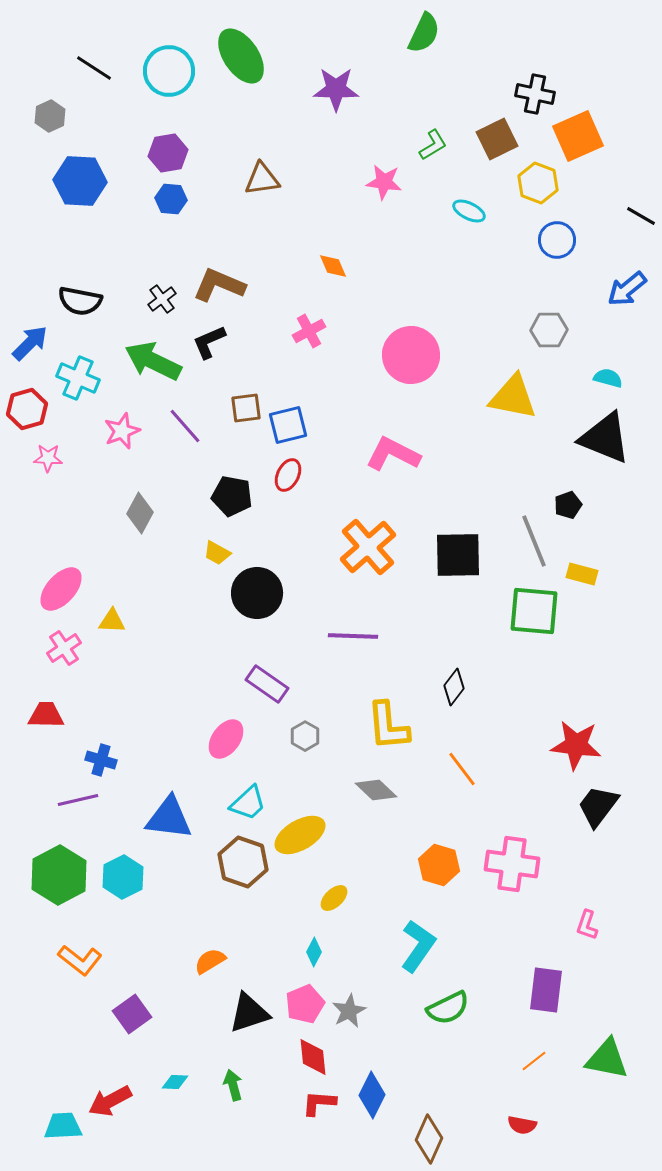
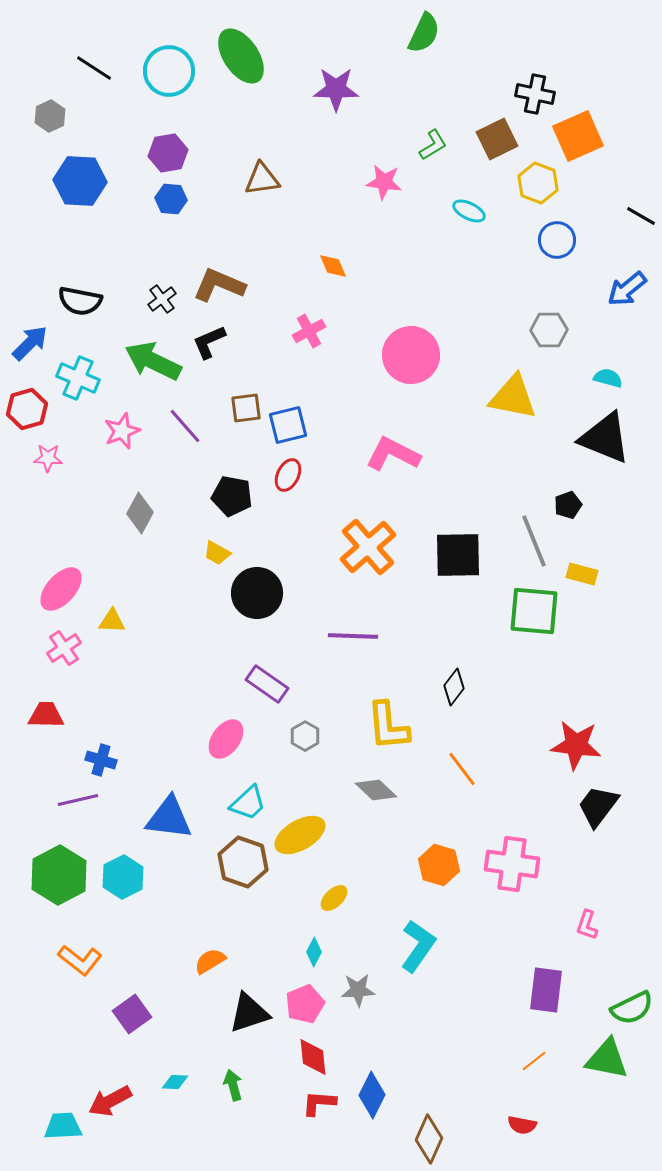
green semicircle at (448, 1008): moved 184 px right
gray star at (349, 1011): moved 9 px right, 21 px up; rotated 24 degrees clockwise
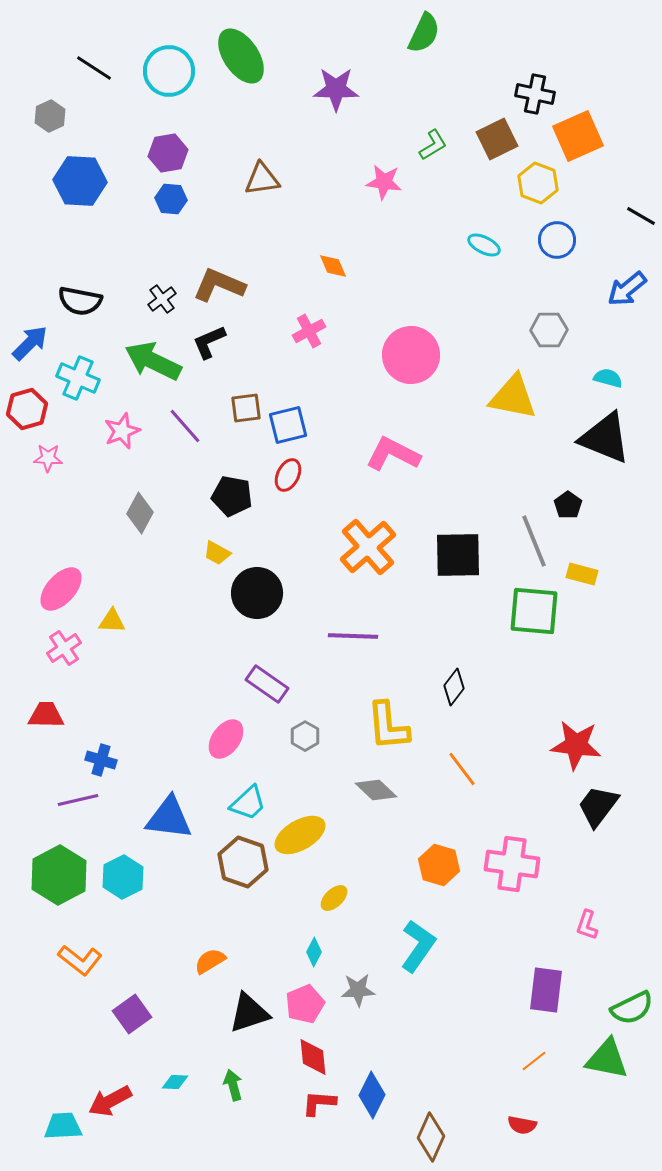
cyan ellipse at (469, 211): moved 15 px right, 34 px down
black pentagon at (568, 505): rotated 16 degrees counterclockwise
brown diamond at (429, 1139): moved 2 px right, 2 px up
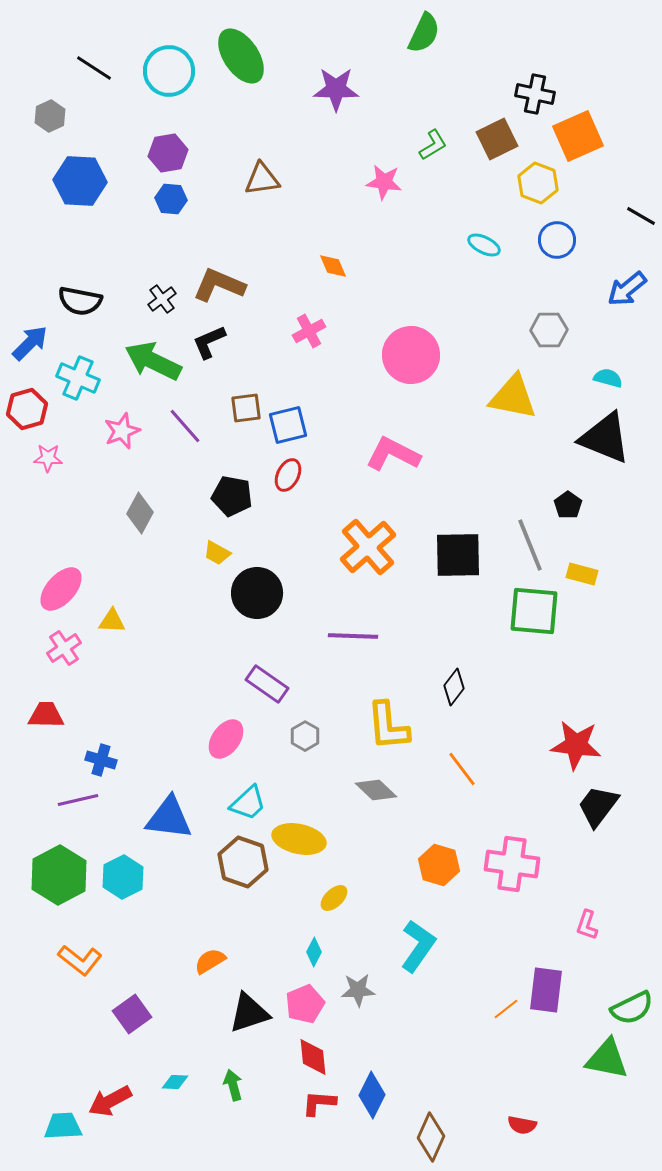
gray line at (534, 541): moved 4 px left, 4 px down
yellow ellipse at (300, 835): moved 1 px left, 4 px down; rotated 42 degrees clockwise
orange line at (534, 1061): moved 28 px left, 52 px up
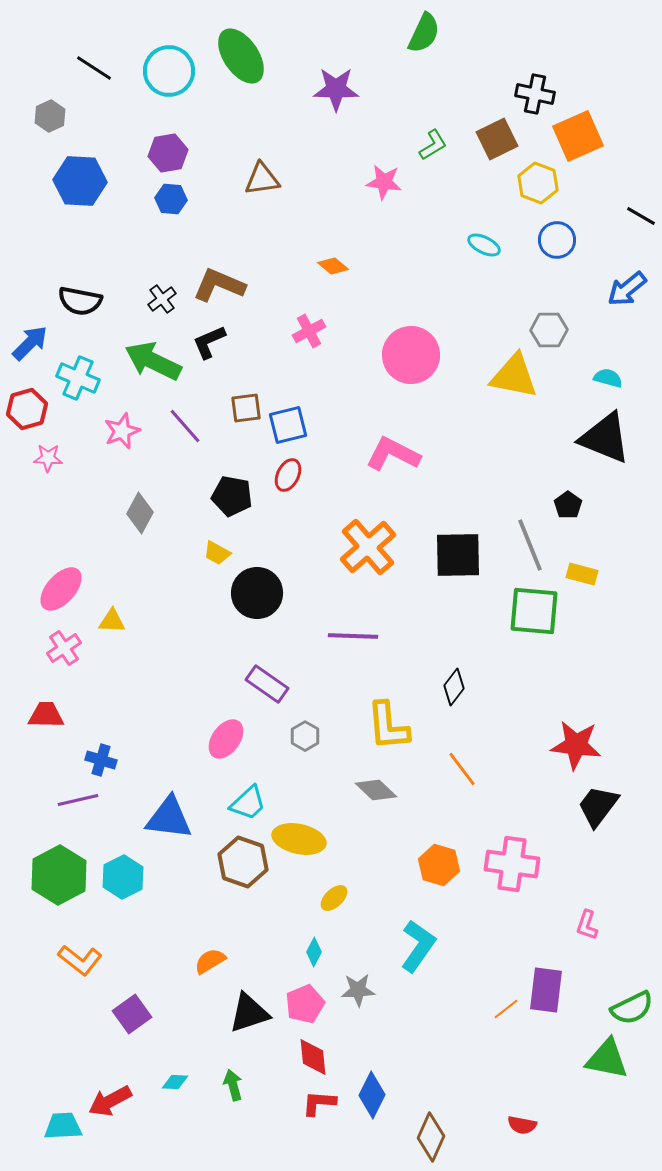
orange diamond at (333, 266): rotated 28 degrees counterclockwise
yellow triangle at (513, 397): moved 1 px right, 21 px up
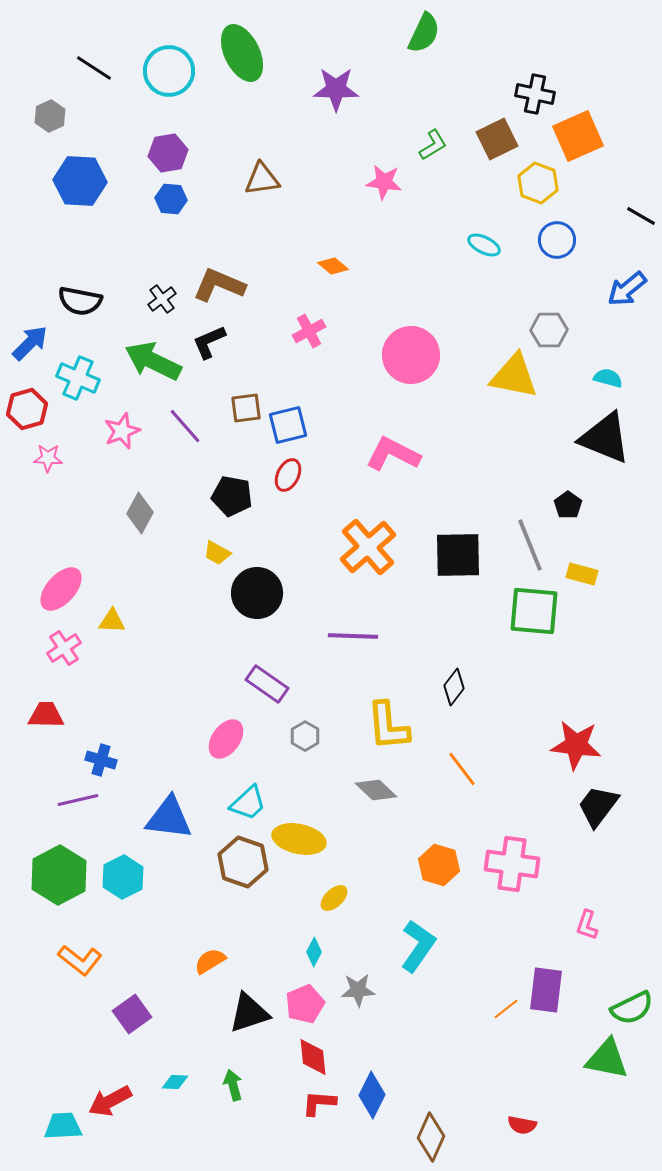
green ellipse at (241, 56): moved 1 px right, 3 px up; rotated 8 degrees clockwise
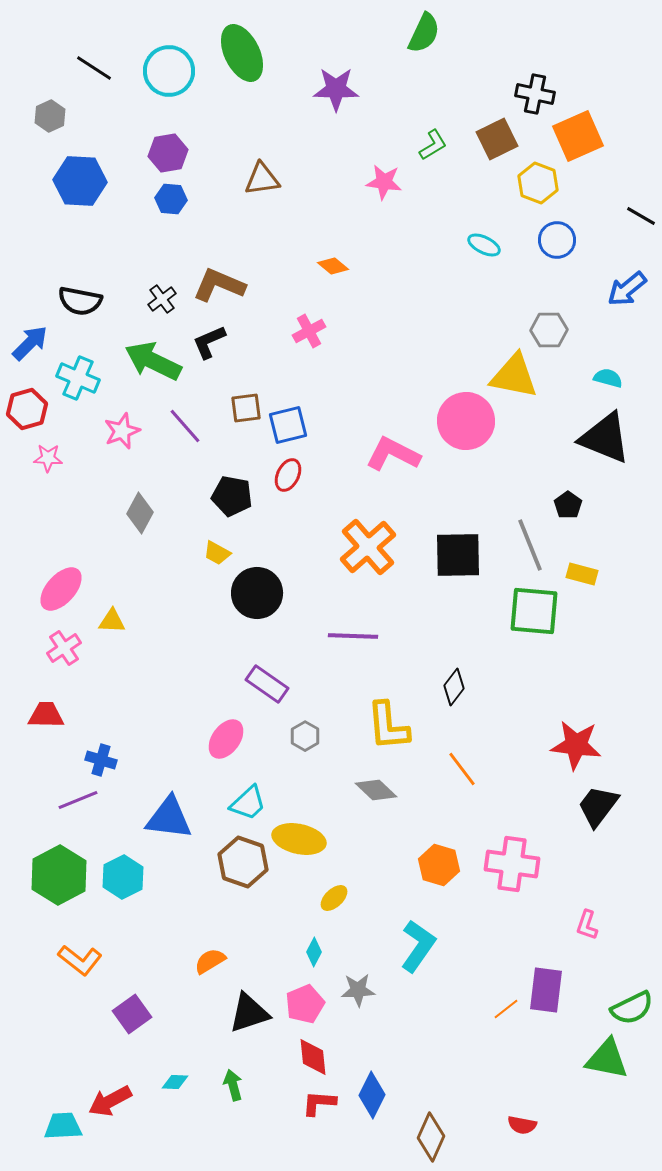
pink circle at (411, 355): moved 55 px right, 66 px down
purple line at (78, 800): rotated 9 degrees counterclockwise
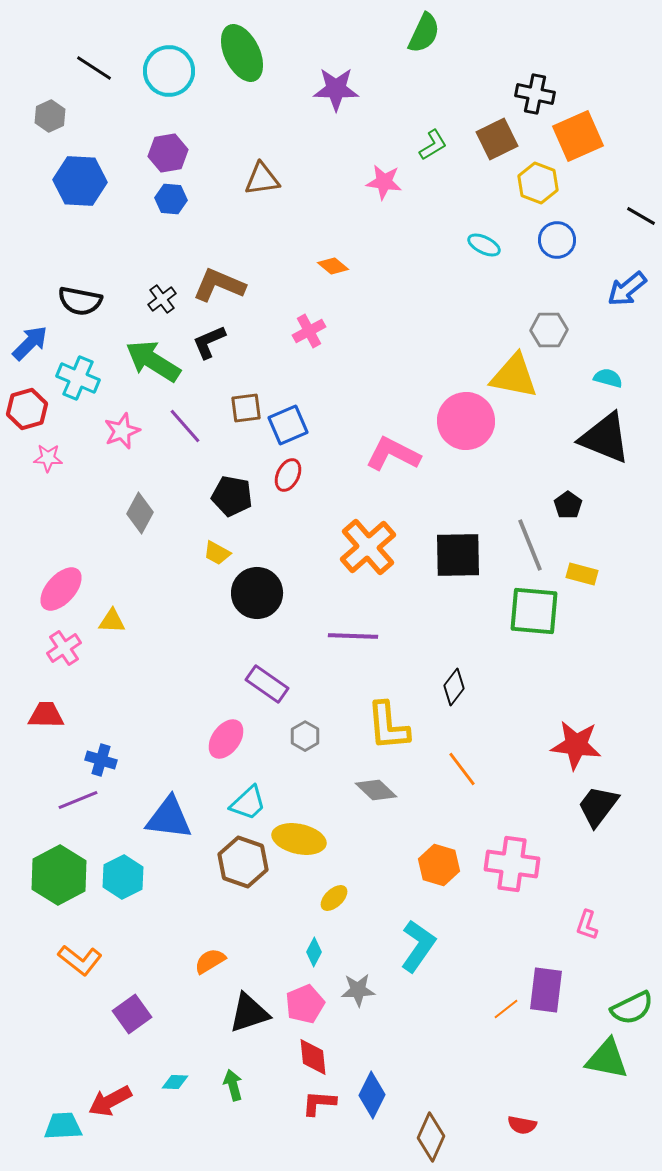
green arrow at (153, 361): rotated 6 degrees clockwise
blue square at (288, 425): rotated 9 degrees counterclockwise
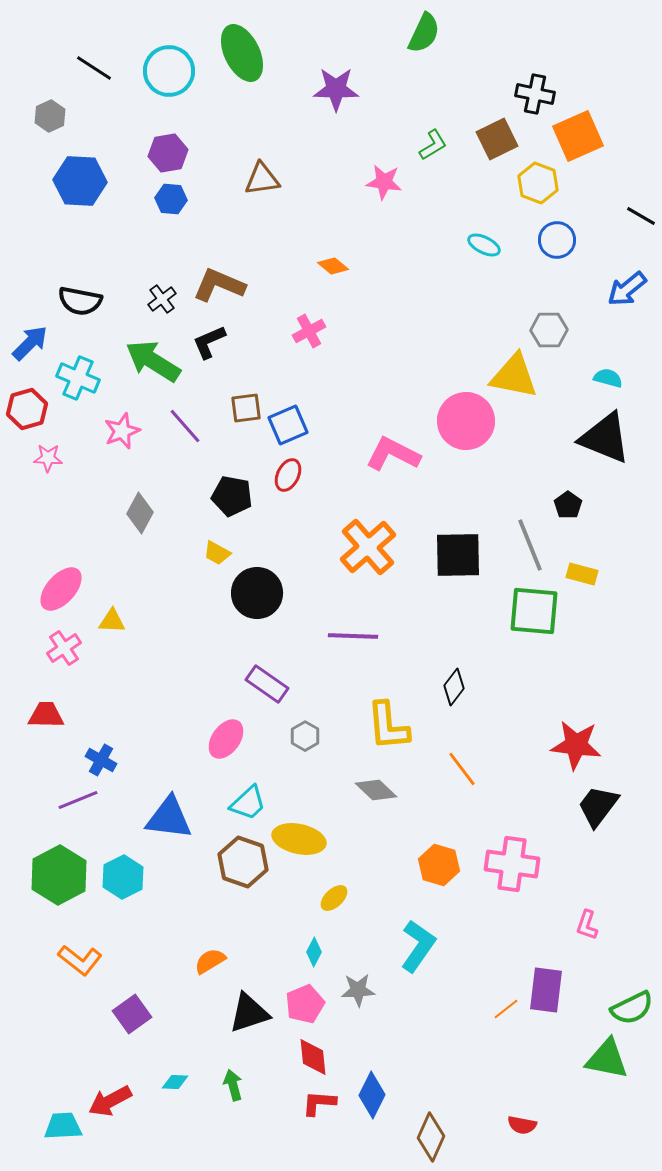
blue cross at (101, 760): rotated 12 degrees clockwise
